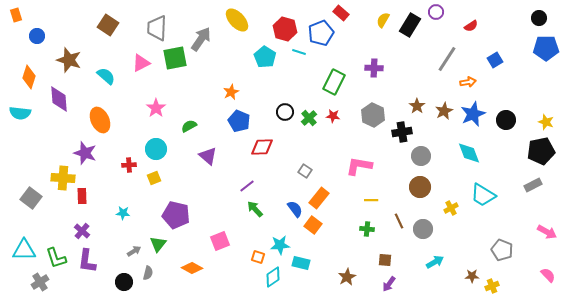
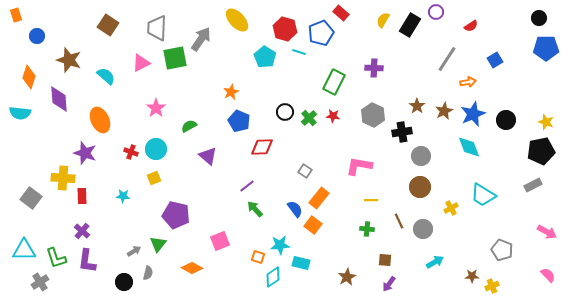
cyan diamond at (469, 153): moved 6 px up
red cross at (129, 165): moved 2 px right, 13 px up; rotated 24 degrees clockwise
cyan star at (123, 213): moved 17 px up
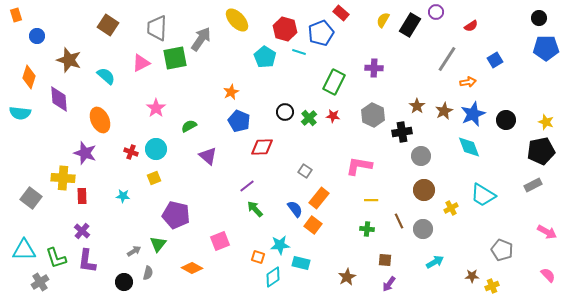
brown circle at (420, 187): moved 4 px right, 3 px down
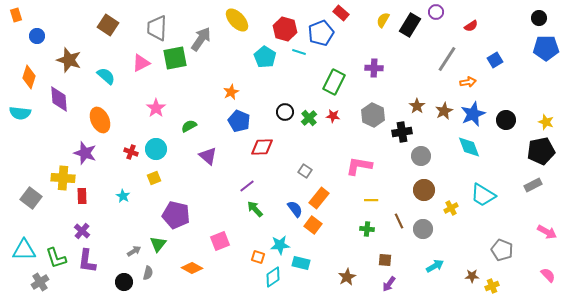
cyan star at (123, 196): rotated 24 degrees clockwise
cyan arrow at (435, 262): moved 4 px down
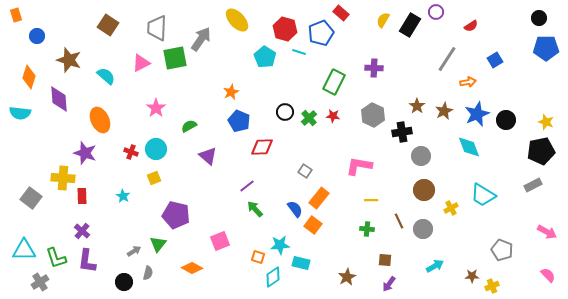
blue star at (473, 114): moved 4 px right
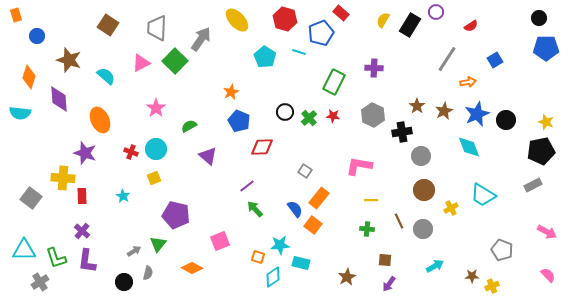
red hexagon at (285, 29): moved 10 px up
green square at (175, 58): moved 3 px down; rotated 35 degrees counterclockwise
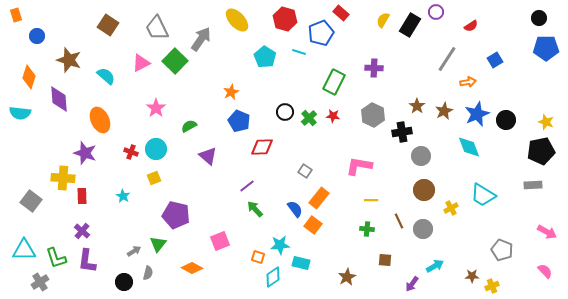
gray trapezoid at (157, 28): rotated 28 degrees counterclockwise
gray rectangle at (533, 185): rotated 24 degrees clockwise
gray square at (31, 198): moved 3 px down
pink semicircle at (548, 275): moved 3 px left, 4 px up
purple arrow at (389, 284): moved 23 px right
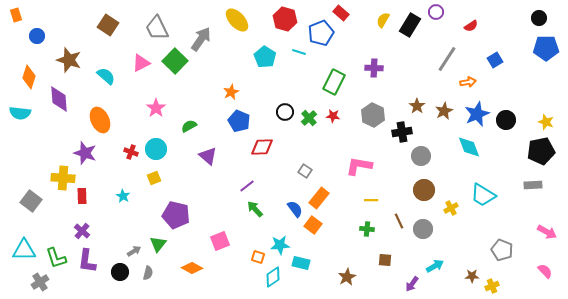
black circle at (124, 282): moved 4 px left, 10 px up
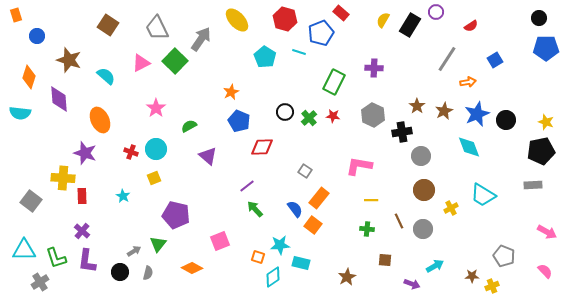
gray pentagon at (502, 250): moved 2 px right, 6 px down
purple arrow at (412, 284): rotated 105 degrees counterclockwise
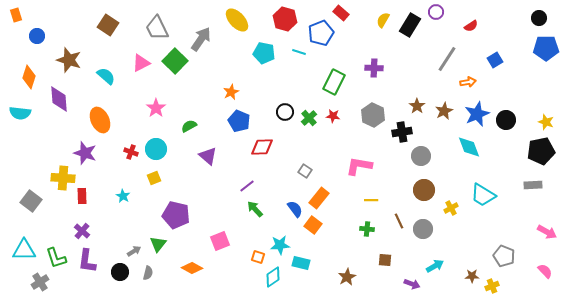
cyan pentagon at (265, 57): moved 1 px left, 4 px up; rotated 20 degrees counterclockwise
